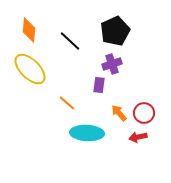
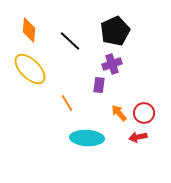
orange line: rotated 18 degrees clockwise
cyan ellipse: moved 5 px down
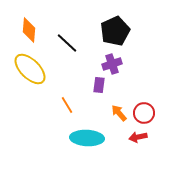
black line: moved 3 px left, 2 px down
orange line: moved 2 px down
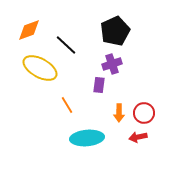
orange diamond: rotated 65 degrees clockwise
black line: moved 1 px left, 2 px down
yellow ellipse: moved 10 px right, 1 px up; rotated 16 degrees counterclockwise
orange arrow: rotated 138 degrees counterclockwise
cyan ellipse: rotated 8 degrees counterclockwise
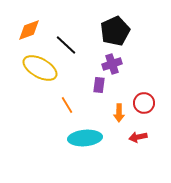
red circle: moved 10 px up
cyan ellipse: moved 2 px left
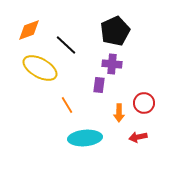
purple cross: rotated 24 degrees clockwise
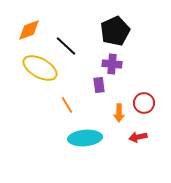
black line: moved 1 px down
purple rectangle: rotated 14 degrees counterclockwise
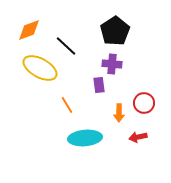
black pentagon: rotated 8 degrees counterclockwise
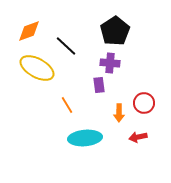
orange diamond: moved 1 px down
purple cross: moved 2 px left, 1 px up
yellow ellipse: moved 3 px left
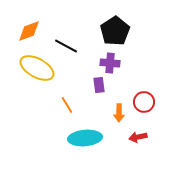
black line: rotated 15 degrees counterclockwise
red circle: moved 1 px up
